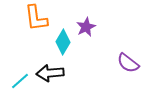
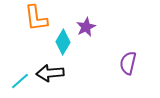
purple semicircle: rotated 65 degrees clockwise
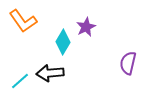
orange L-shape: moved 13 px left, 3 px down; rotated 28 degrees counterclockwise
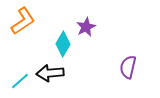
orange L-shape: rotated 88 degrees counterclockwise
cyan diamond: moved 2 px down
purple semicircle: moved 4 px down
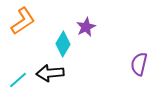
purple semicircle: moved 11 px right, 3 px up
cyan line: moved 2 px left, 1 px up
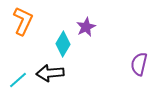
orange L-shape: rotated 32 degrees counterclockwise
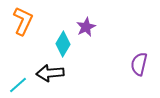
cyan line: moved 5 px down
